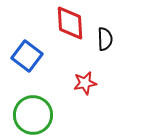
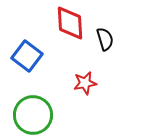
black semicircle: rotated 15 degrees counterclockwise
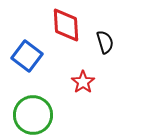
red diamond: moved 4 px left, 2 px down
black semicircle: moved 3 px down
red star: moved 2 px left, 1 px up; rotated 25 degrees counterclockwise
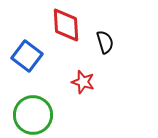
red star: rotated 20 degrees counterclockwise
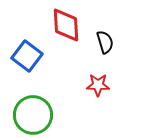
red star: moved 15 px right, 3 px down; rotated 15 degrees counterclockwise
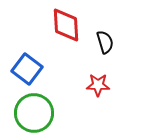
blue square: moved 13 px down
green circle: moved 1 px right, 2 px up
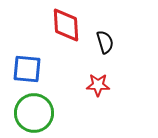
blue square: rotated 32 degrees counterclockwise
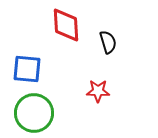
black semicircle: moved 3 px right
red star: moved 6 px down
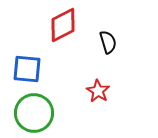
red diamond: moved 3 px left; rotated 66 degrees clockwise
red star: rotated 30 degrees clockwise
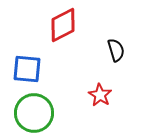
black semicircle: moved 8 px right, 8 px down
red star: moved 2 px right, 4 px down
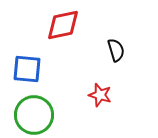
red diamond: rotated 15 degrees clockwise
red star: rotated 15 degrees counterclockwise
green circle: moved 2 px down
